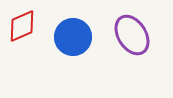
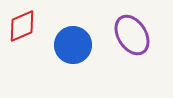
blue circle: moved 8 px down
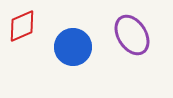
blue circle: moved 2 px down
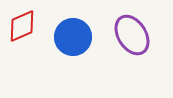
blue circle: moved 10 px up
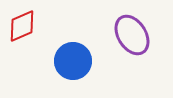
blue circle: moved 24 px down
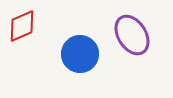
blue circle: moved 7 px right, 7 px up
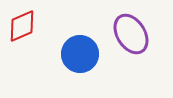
purple ellipse: moved 1 px left, 1 px up
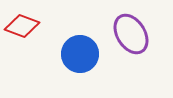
red diamond: rotated 44 degrees clockwise
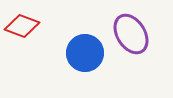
blue circle: moved 5 px right, 1 px up
